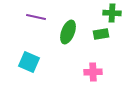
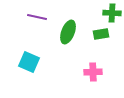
purple line: moved 1 px right
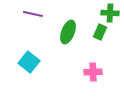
green cross: moved 2 px left
purple line: moved 4 px left, 3 px up
green rectangle: moved 1 px left, 2 px up; rotated 56 degrees counterclockwise
cyan square: rotated 15 degrees clockwise
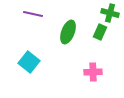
green cross: rotated 12 degrees clockwise
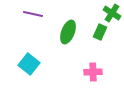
green cross: moved 2 px right; rotated 18 degrees clockwise
cyan square: moved 2 px down
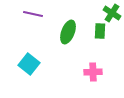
green rectangle: moved 1 px up; rotated 21 degrees counterclockwise
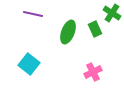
green rectangle: moved 5 px left, 2 px up; rotated 28 degrees counterclockwise
pink cross: rotated 24 degrees counterclockwise
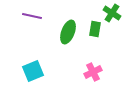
purple line: moved 1 px left, 2 px down
green rectangle: rotated 35 degrees clockwise
cyan square: moved 4 px right, 7 px down; rotated 30 degrees clockwise
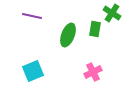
green ellipse: moved 3 px down
